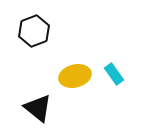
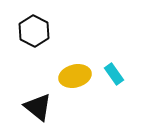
black hexagon: rotated 12 degrees counterclockwise
black triangle: moved 1 px up
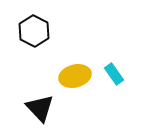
black triangle: moved 2 px right, 1 px down; rotated 8 degrees clockwise
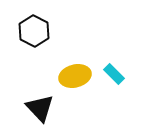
cyan rectangle: rotated 10 degrees counterclockwise
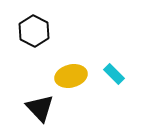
yellow ellipse: moved 4 px left
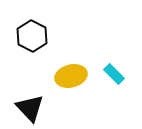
black hexagon: moved 2 px left, 5 px down
black triangle: moved 10 px left
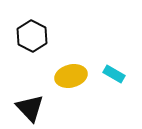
cyan rectangle: rotated 15 degrees counterclockwise
